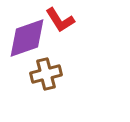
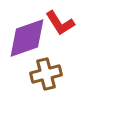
red L-shape: moved 3 px down
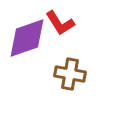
brown cross: moved 24 px right; rotated 24 degrees clockwise
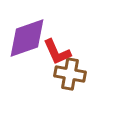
red L-shape: moved 3 px left, 29 px down; rotated 8 degrees clockwise
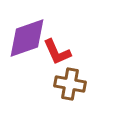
brown cross: moved 10 px down
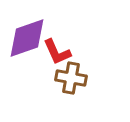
brown cross: moved 1 px right, 6 px up
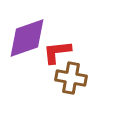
red L-shape: rotated 108 degrees clockwise
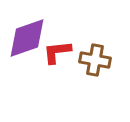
brown cross: moved 24 px right, 18 px up
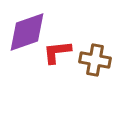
purple diamond: moved 6 px up
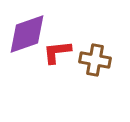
purple diamond: moved 2 px down
